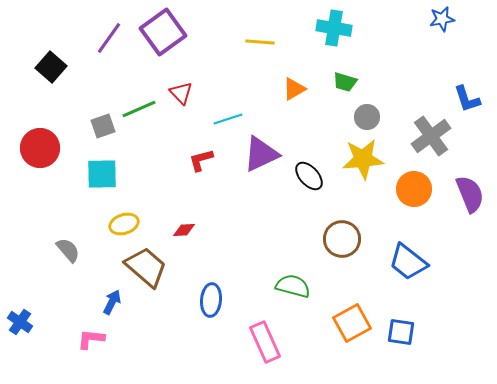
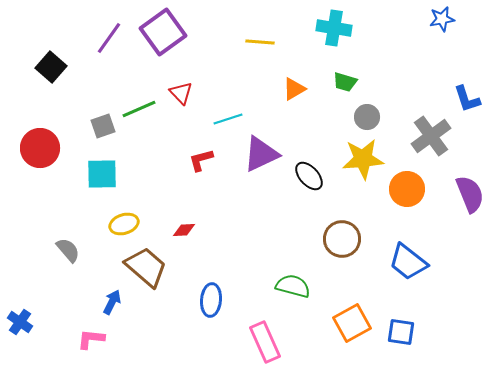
orange circle: moved 7 px left
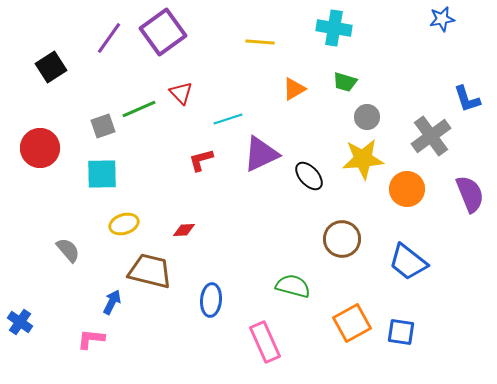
black square: rotated 16 degrees clockwise
brown trapezoid: moved 4 px right, 4 px down; rotated 27 degrees counterclockwise
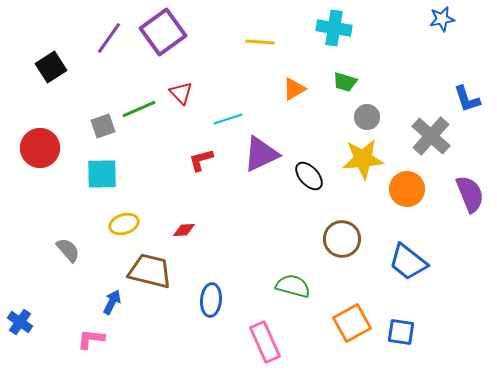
gray cross: rotated 12 degrees counterclockwise
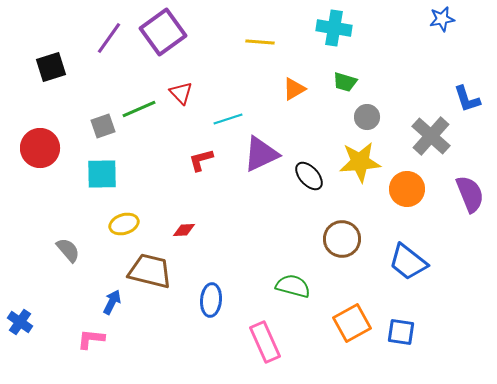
black square: rotated 16 degrees clockwise
yellow star: moved 3 px left, 3 px down
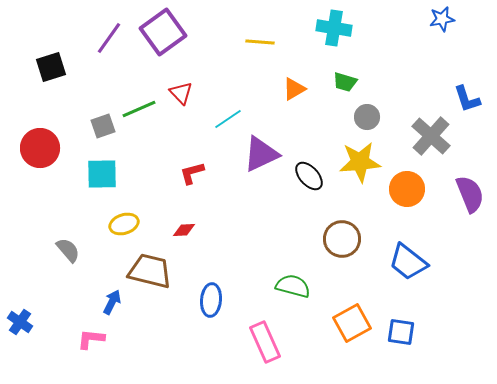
cyan line: rotated 16 degrees counterclockwise
red L-shape: moved 9 px left, 13 px down
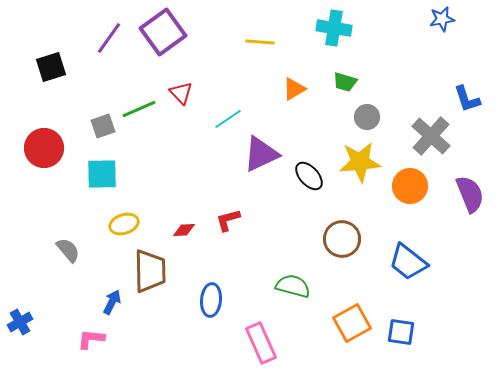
red circle: moved 4 px right
red L-shape: moved 36 px right, 47 px down
orange circle: moved 3 px right, 3 px up
brown trapezoid: rotated 75 degrees clockwise
blue cross: rotated 25 degrees clockwise
pink rectangle: moved 4 px left, 1 px down
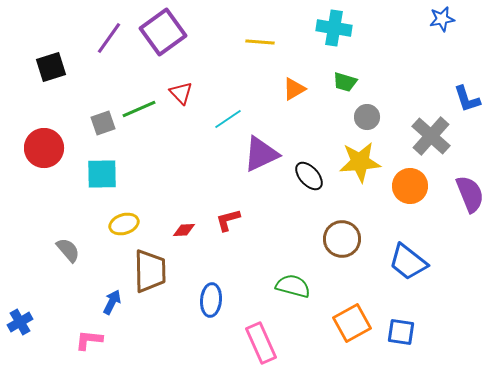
gray square: moved 3 px up
pink L-shape: moved 2 px left, 1 px down
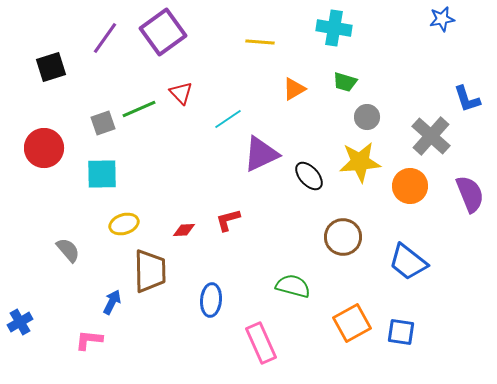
purple line: moved 4 px left
brown circle: moved 1 px right, 2 px up
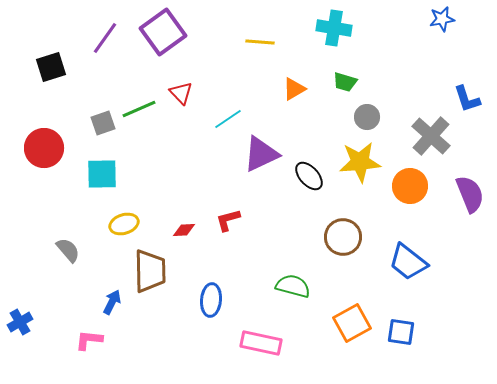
pink rectangle: rotated 54 degrees counterclockwise
